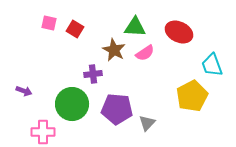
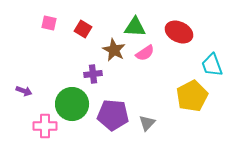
red square: moved 8 px right
purple pentagon: moved 4 px left, 6 px down
pink cross: moved 2 px right, 6 px up
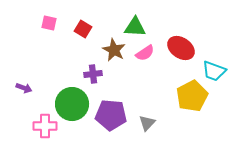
red ellipse: moved 2 px right, 16 px down; rotated 8 degrees clockwise
cyan trapezoid: moved 2 px right, 6 px down; rotated 50 degrees counterclockwise
purple arrow: moved 3 px up
purple pentagon: moved 2 px left
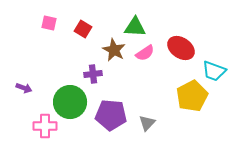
green circle: moved 2 px left, 2 px up
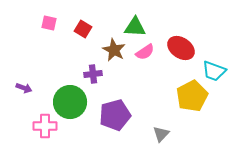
pink semicircle: moved 1 px up
purple pentagon: moved 4 px right; rotated 20 degrees counterclockwise
gray triangle: moved 14 px right, 11 px down
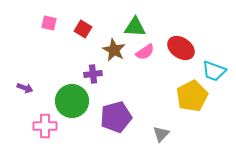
purple arrow: moved 1 px right
green circle: moved 2 px right, 1 px up
purple pentagon: moved 1 px right, 2 px down
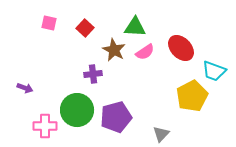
red square: moved 2 px right, 1 px up; rotated 12 degrees clockwise
red ellipse: rotated 12 degrees clockwise
green circle: moved 5 px right, 9 px down
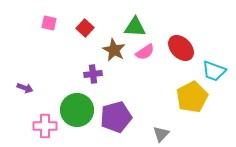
yellow pentagon: moved 1 px down
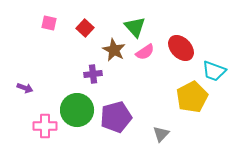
green triangle: rotated 45 degrees clockwise
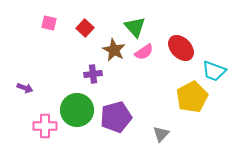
pink semicircle: moved 1 px left
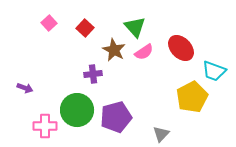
pink square: rotated 35 degrees clockwise
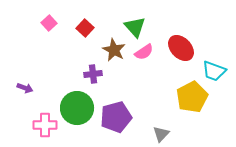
green circle: moved 2 px up
pink cross: moved 1 px up
